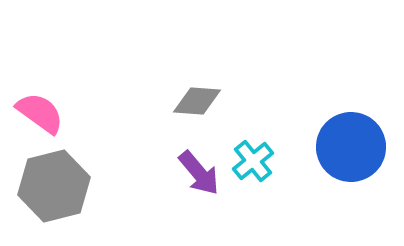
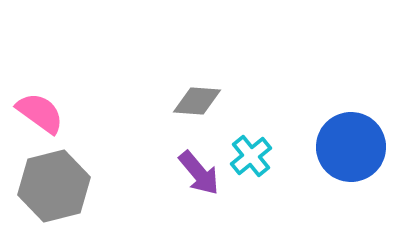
cyan cross: moved 2 px left, 5 px up
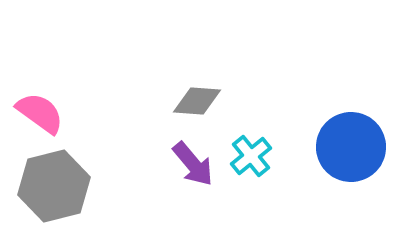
purple arrow: moved 6 px left, 9 px up
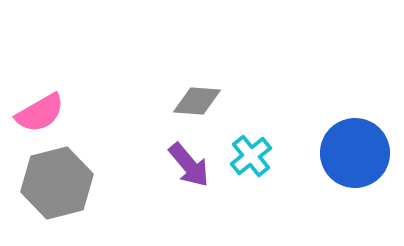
pink semicircle: rotated 114 degrees clockwise
blue circle: moved 4 px right, 6 px down
purple arrow: moved 4 px left, 1 px down
gray hexagon: moved 3 px right, 3 px up
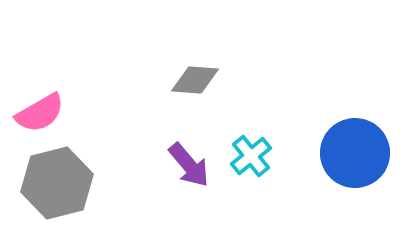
gray diamond: moved 2 px left, 21 px up
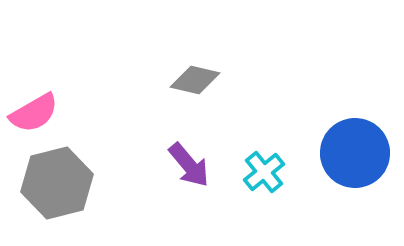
gray diamond: rotated 9 degrees clockwise
pink semicircle: moved 6 px left
cyan cross: moved 13 px right, 16 px down
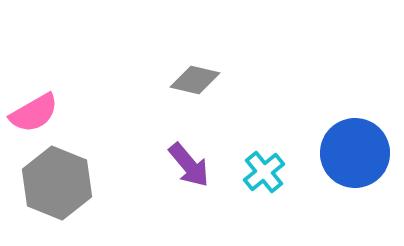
gray hexagon: rotated 24 degrees counterclockwise
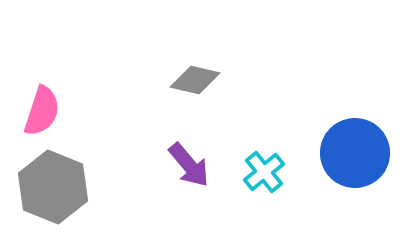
pink semicircle: moved 8 px right, 2 px up; rotated 42 degrees counterclockwise
gray hexagon: moved 4 px left, 4 px down
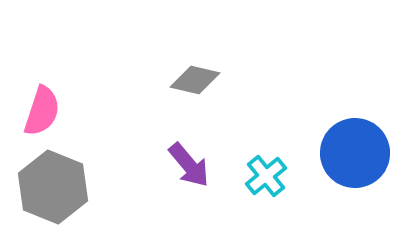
cyan cross: moved 2 px right, 4 px down
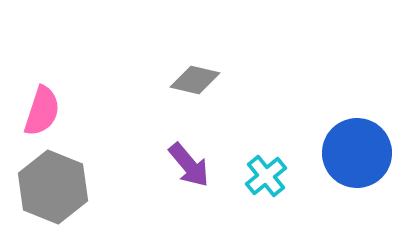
blue circle: moved 2 px right
